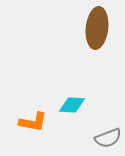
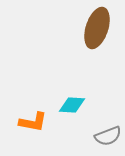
brown ellipse: rotated 12 degrees clockwise
gray semicircle: moved 2 px up
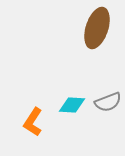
orange L-shape: rotated 112 degrees clockwise
gray semicircle: moved 34 px up
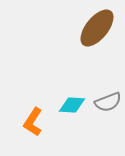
brown ellipse: rotated 21 degrees clockwise
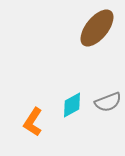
cyan diamond: rotated 32 degrees counterclockwise
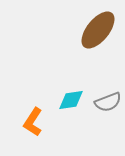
brown ellipse: moved 1 px right, 2 px down
cyan diamond: moved 1 px left, 5 px up; rotated 20 degrees clockwise
